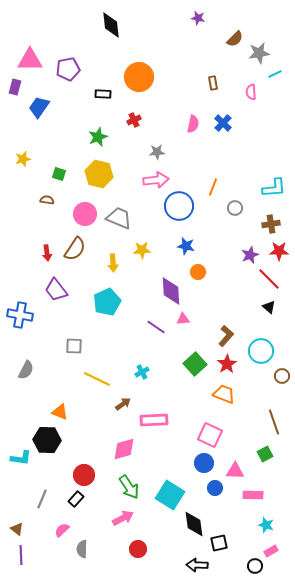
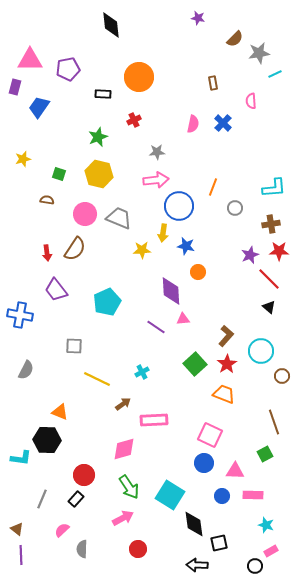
pink semicircle at (251, 92): moved 9 px down
yellow arrow at (113, 263): moved 50 px right, 30 px up; rotated 12 degrees clockwise
blue circle at (215, 488): moved 7 px right, 8 px down
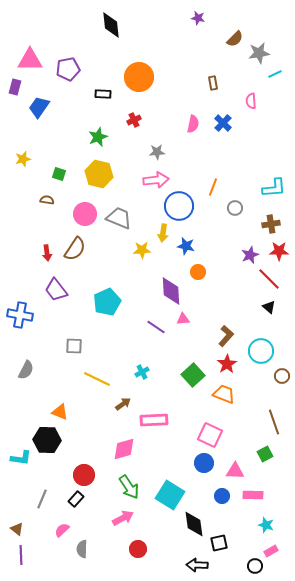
green square at (195, 364): moved 2 px left, 11 px down
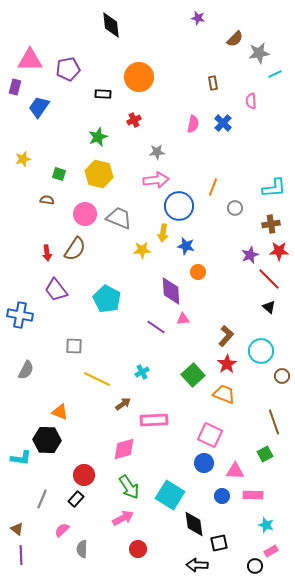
cyan pentagon at (107, 302): moved 3 px up; rotated 20 degrees counterclockwise
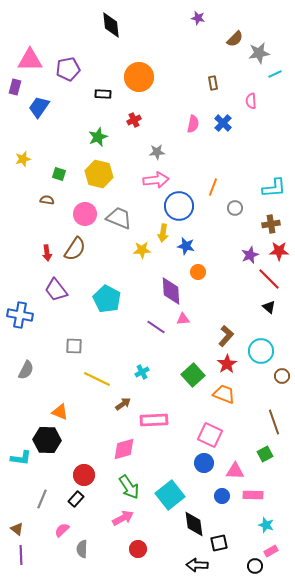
cyan square at (170, 495): rotated 20 degrees clockwise
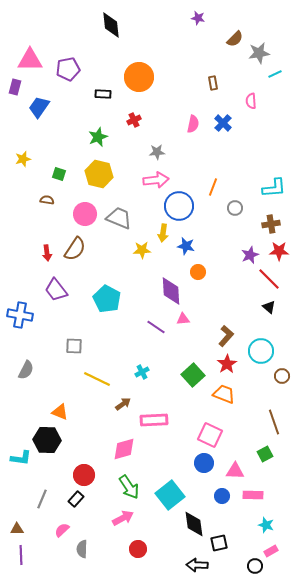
brown triangle at (17, 529): rotated 40 degrees counterclockwise
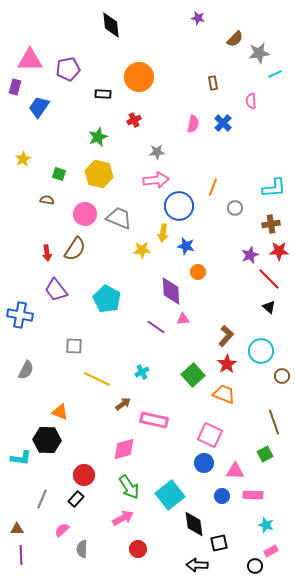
yellow star at (23, 159): rotated 14 degrees counterclockwise
pink rectangle at (154, 420): rotated 16 degrees clockwise
